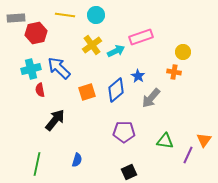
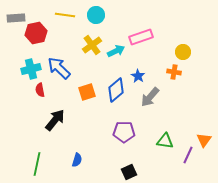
gray arrow: moved 1 px left, 1 px up
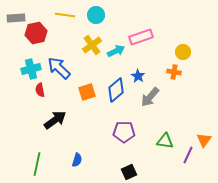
black arrow: rotated 15 degrees clockwise
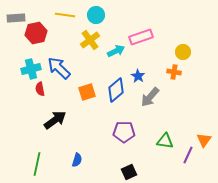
yellow cross: moved 2 px left, 5 px up
red semicircle: moved 1 px up
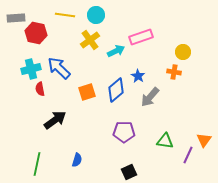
red hexagon: rotated 25 degrees clockwise
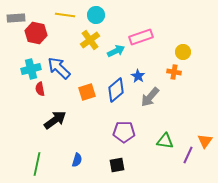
orange triangle: moved 1 px right, 1 px down
black square: moved 12 px left, 7 px up; rotated 14 degrees clockwise
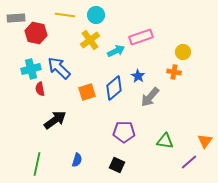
blue diamond: moved 2 px left, 2 px up
purple line: moved 1 px right, 7 px down; rotated 24 degrees clockwise
black square: rotated 35 degrees clockwise
